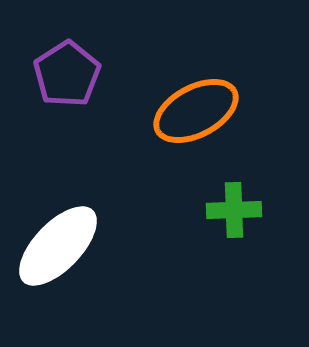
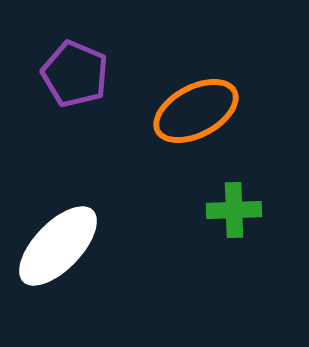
purple pentagon: moved 8 px right; rotated 16 degrees counterclockwise
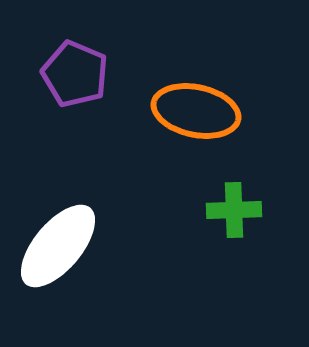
orange ellipse: rotated 40 degrees clockwise
white ellipse: rotated 4 degrees counterclockwise
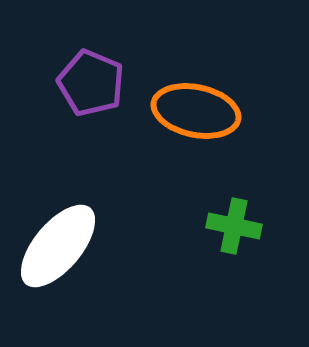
purple pentagon: moved 16 px right, 9 px down
green cross: moved 16 px down; rotated 14 degrees clockwise
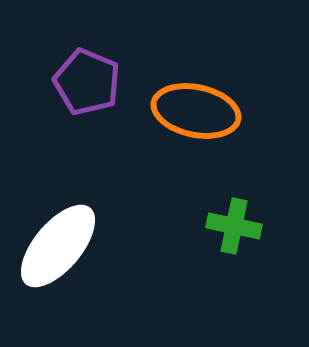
purple pentagon: moved 4 px left, 1 px up
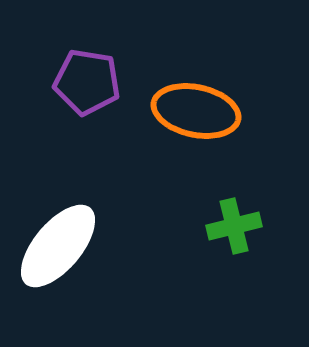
purple pentagon: rotated 14 degrees counterclockwise
green cross: rotated 26 degrees counterclockwise
